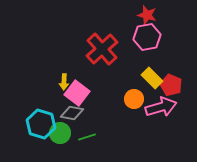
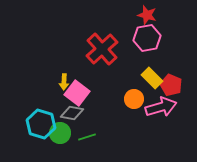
pink hexagon: moved 1 px down
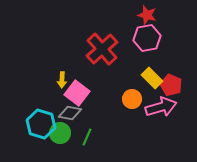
yellow arrow: moved 2 px left, 2 px up
orange circle: moved 2 px left
gray diamond: moved 2 px left
green line: rotated 48 degrees counterclockwise
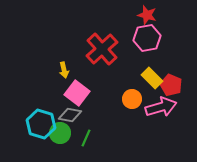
yellow arrow: moved 2 px right, 10 px up; rotated 14 degrees counterclockwise
gray diamond: moved 2 px down
green line: moved 1 px left, 1 px down
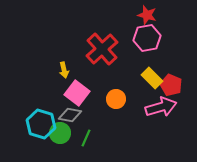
orange circle: moved 16 px left
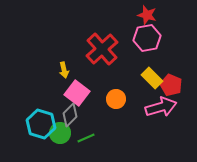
gray diamond: rotated 55 degrees counterclockwise
green line: rotated 42 degrees clockwise
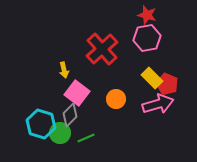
red pentagon: moved 4 px left, 1 px up
pink arrow: moved 3 px left, 3 px up
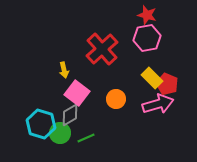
gray diamond: rotated 15 degrees clockwise
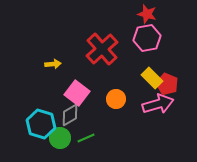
red star: moved 1 px up
yellow arrow: moved 11 px left, 6 px up; rotated 84 degrees counterclockwise
green circle: moved 5 px down
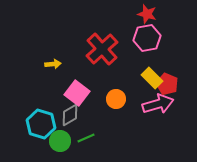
green circle: moved 3 px down
